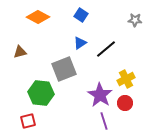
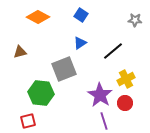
black line: moved 7 px right, 2 px down
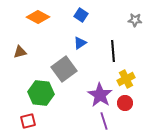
black line: rotated 55 degrees counterclockwise
gray square: rotated 15 degrees counterclockwise
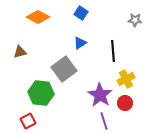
blue square: moved 2 px up
red square: rotated 14 degrees counterclockwise
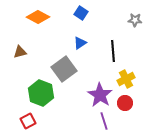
green hexagon: rotated 15 degrees clockwise
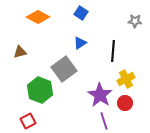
gray star: moved 1 px down
black line: rotated 10 degrees clockwise
green hexagon: moved 1 px left, 3 px up
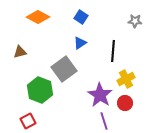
blue square: moved 4 px down
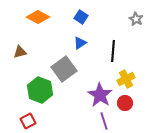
gray star: moved 1 px right, 2 px up; rotated 24 degrees clockwise
